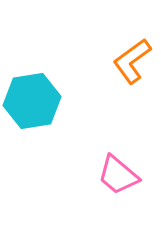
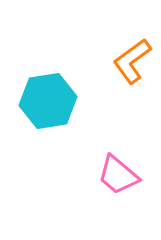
cyan hexagon: moved 16 px right
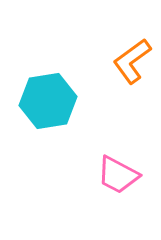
pink trapezoid: rotated 12 degrees counterclockwise
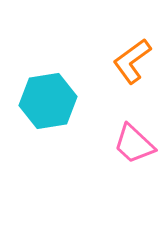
pink trapezoid: moved 16 px right, 31 px up; rotated 15 degrees clockwise
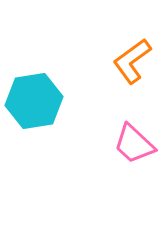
cyan hexagon: moved 14 px left
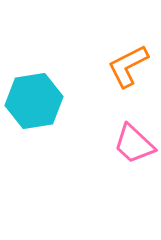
orange L-shape: moved 4 px left, 5 px down; rotated 9 degrees clockwise
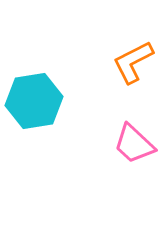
orange L-shape: moved 5 px right, 4 px up
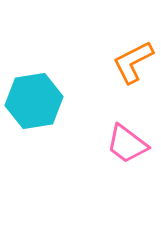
pink trapezoid: moved 7 px left; rotated 6 degrees counterclockwise
